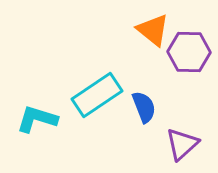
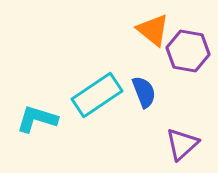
purple hexagon: moved 1 px left, 1 px up; rotated 9 degrees clockwise
blue semicircle: moved 15 px up
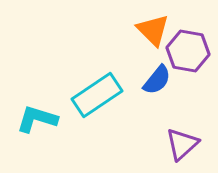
orange triangle: rotated 6 degrees clockwise
blue semicircle: moved 13 px right, 12 px up; rotated 60 degrees clockwise
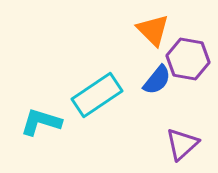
purple hexagon: moved 8 px down
cyan L-shape: moved 4 px right, 3 px down
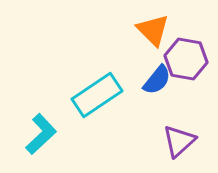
purple hexagon: moved 2 px left
cyan L-shape: moved 12 px down; rotated 120 degrees clockwise
purple triangle: moved 3 px left, 3 px up
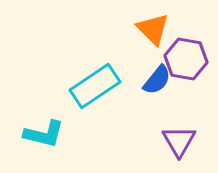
orange triangle: moved 1 px up
cyan rectangle: moved 2 px left, 9 px up
cyan L-shape: moved 3 px right; rotated 57 degrees clockwise
purple triangle: rotated 18 degrees counterclockwise
